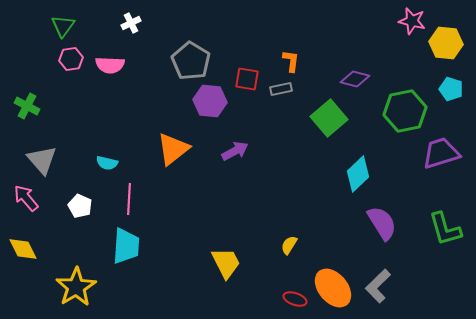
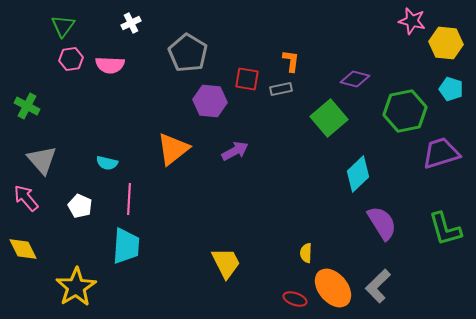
gray pentagon: moved 3 px left, 8 px up
yellow semicircle: moved 17 px right, 8 px down; rotated 30 degrees counterclockwise
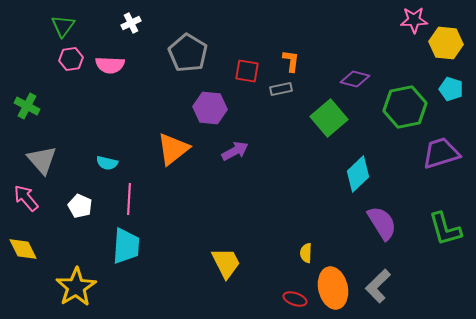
pink star: moved 2 px right, 1 px up; rotated 16 degrees counterclockwise
red square: moved 8 px up
purple hexagon: moved 7 px down
green hexagon: moved 4 px up
orange ellipse: rotated 27 degrees clockwise
